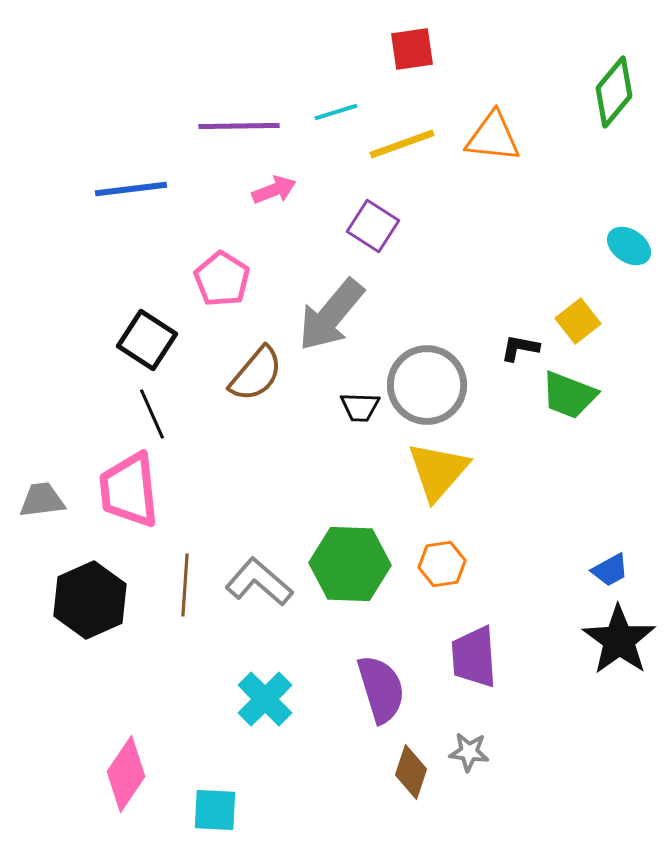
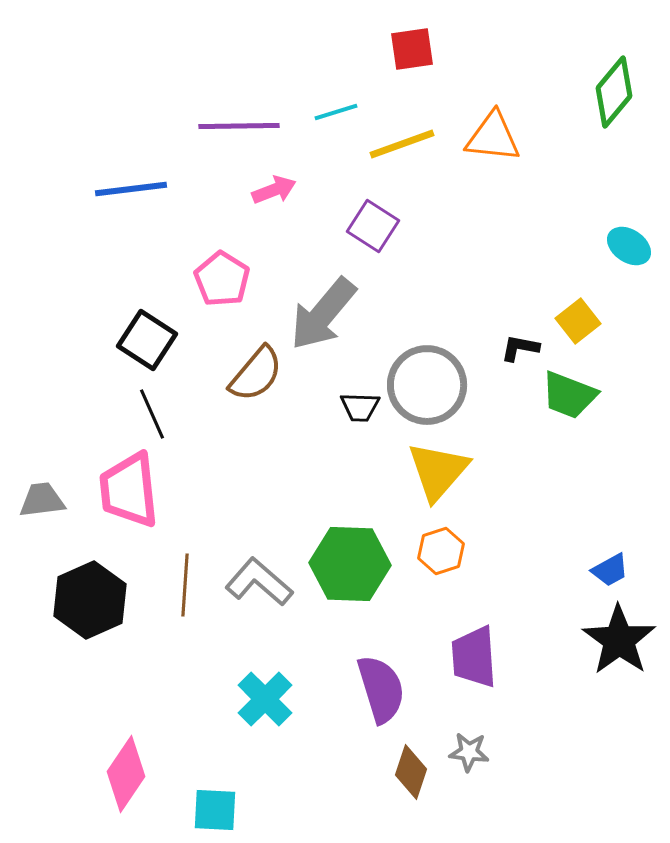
gray arrow: moved 8 px left, 1 px up
orange hexagon: moved 1 px left, 13 px up; rotated 9 degrees counterclockwise
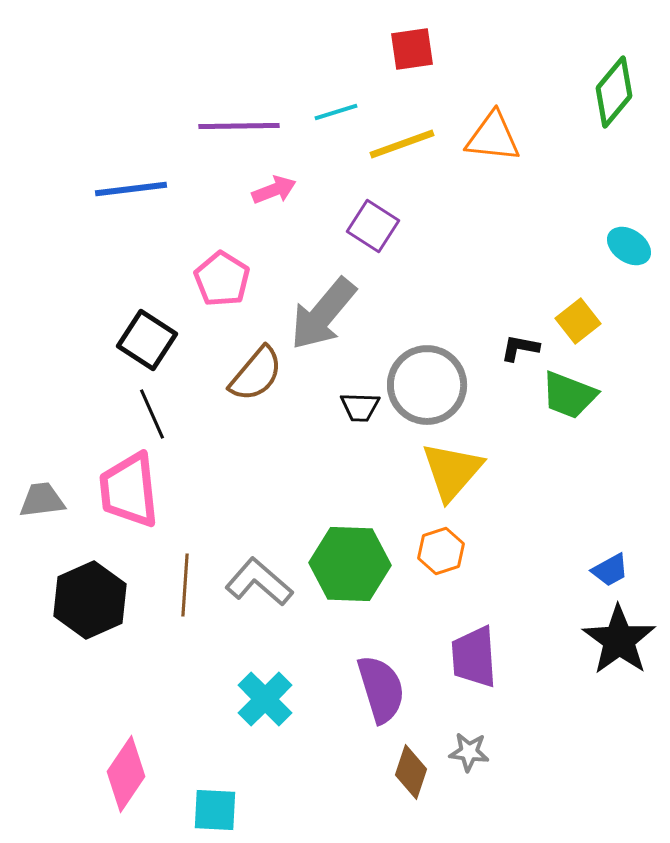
yellow triangle: moved 14 px right
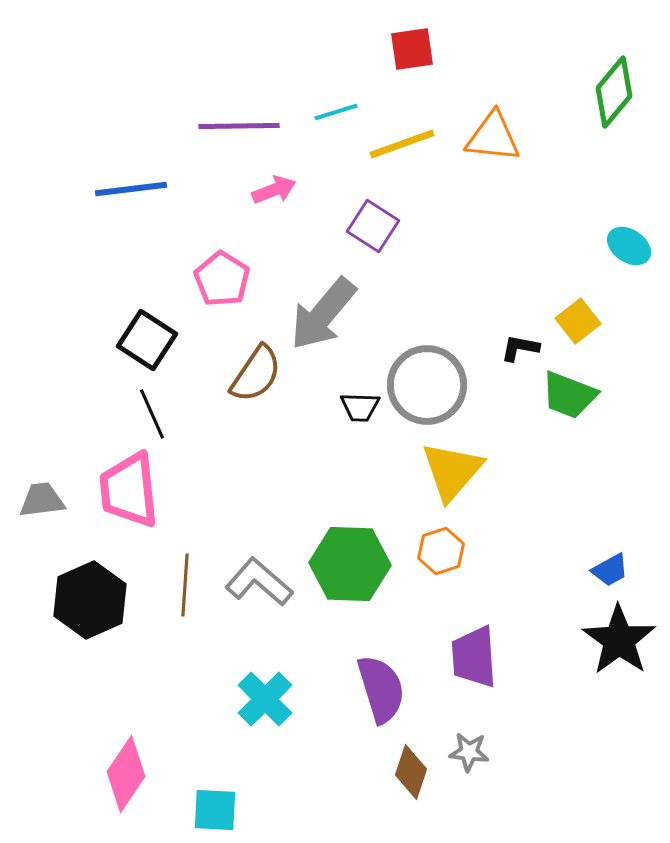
brown semicircle: rotated 6 degrees counterclockwise
